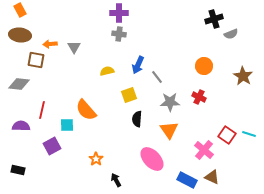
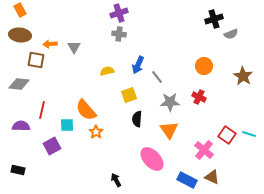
purple cross: rotated 18 degrees counterclockwise
orange star: moved 27 px up
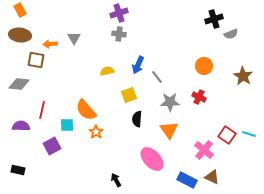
gray triangle: moved 9 px up
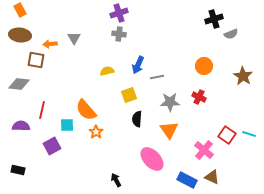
gray line: rotated 64 degrees counterclockwise
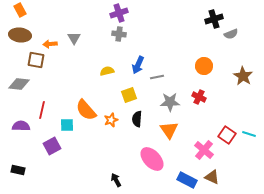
orange star: moved 15 px right, 12 px up; rotated 16 degrees clockwise
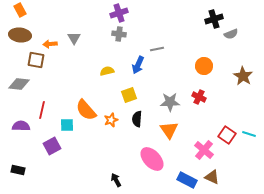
gray line: moved 28 px up
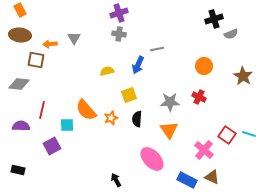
orange star: moved 2 px up
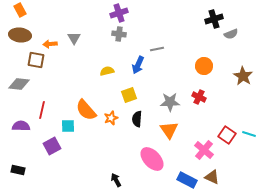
cyan square: moved 1 px right, 1 px down
